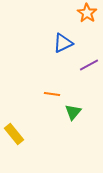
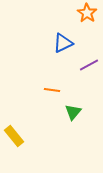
orange line: moved 4 px up
yellow rectangle: moved 2 px down
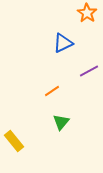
purple line: moved 6 px down
orange line: moved 1 px down; rotated 42 degrees counterclockwise
green triangle: moved 12 px left, 10 px down
yellow rectangle: moved 5 px down
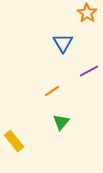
blue triangle: rotated 35 degrees counterclockwise
